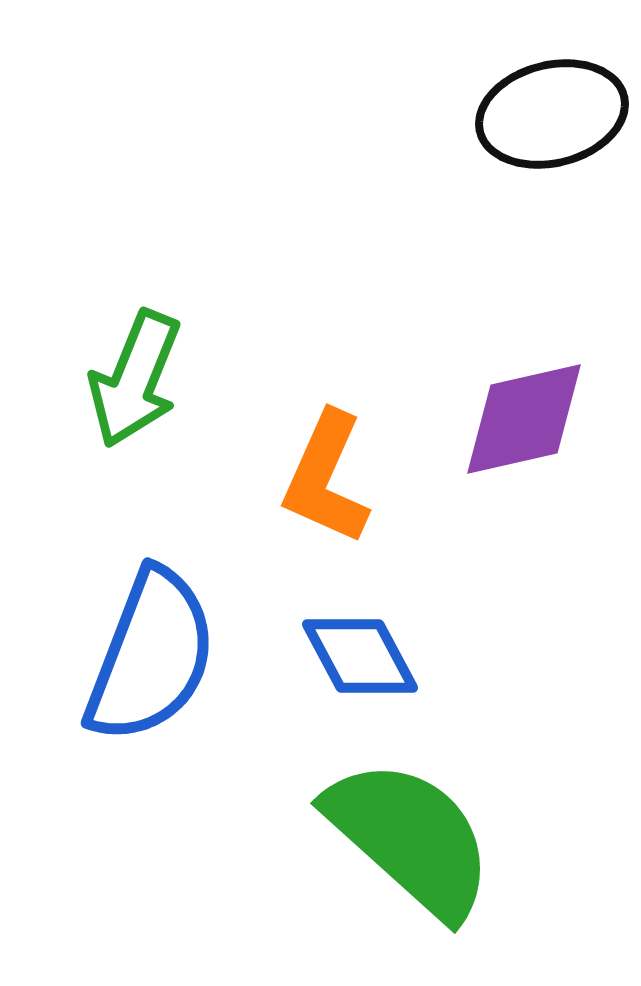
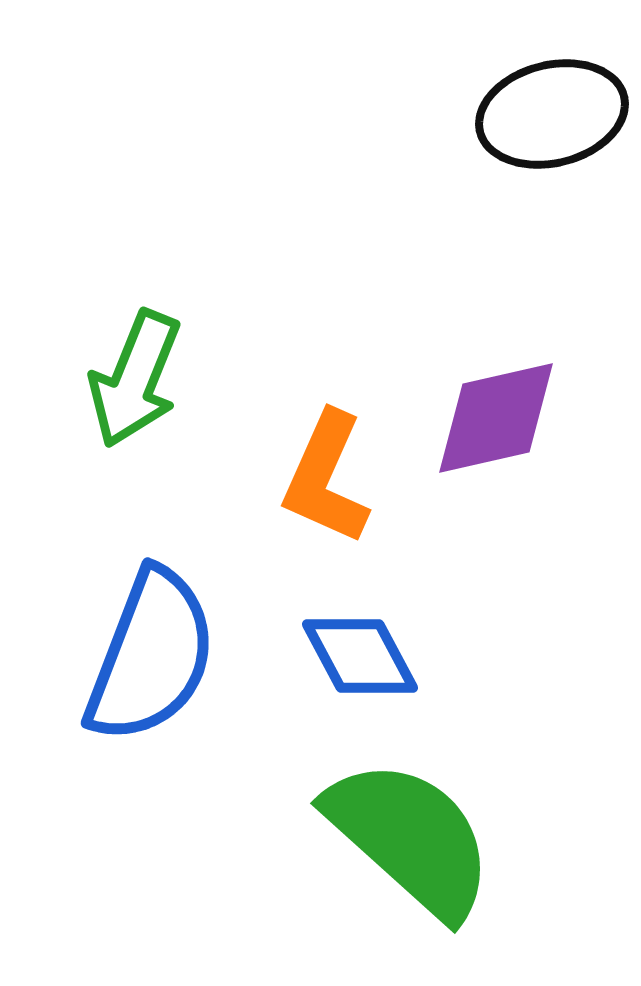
purple diamond: moved 28 px left, 1 px up
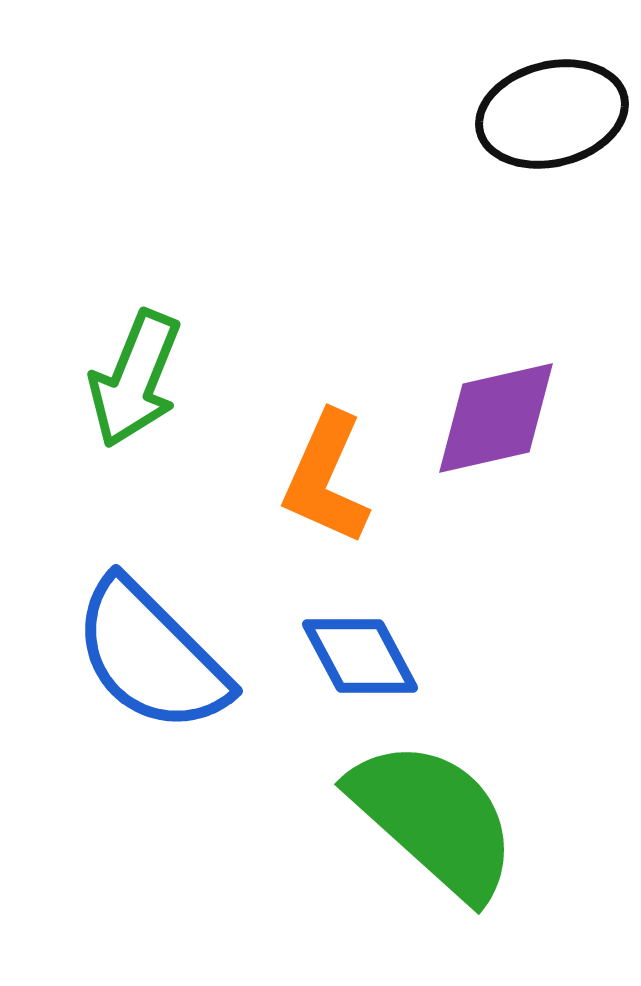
blue semicircle: rotated 114 degrees clockwise
green semicircle: moved 24 px right, 19 px up
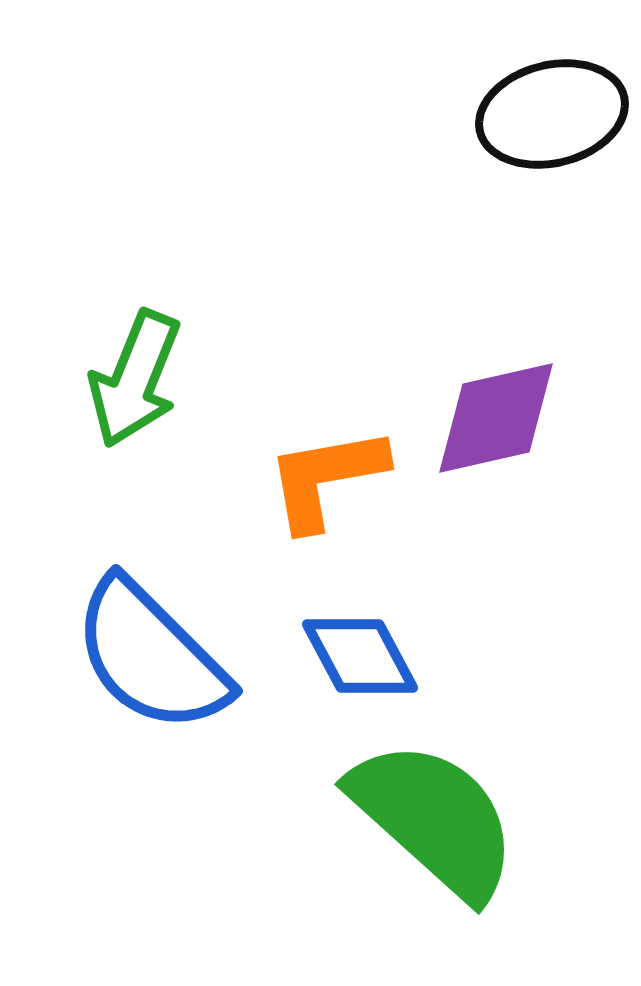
orange L-shape: rotated 56 degrees clockwise
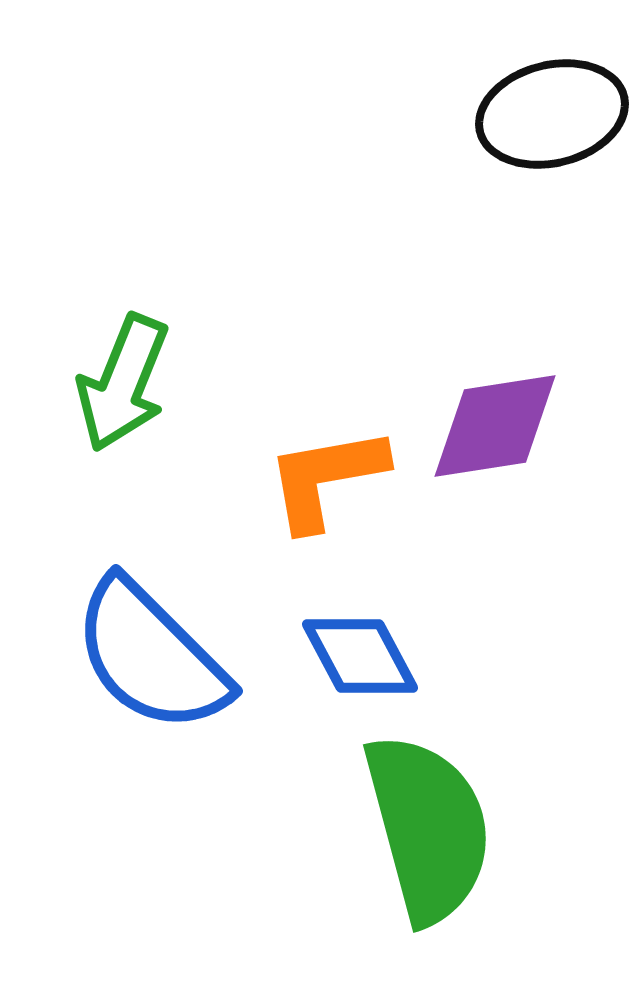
green arrow: moved 12 px left, 4 px down
purple diamond: moved 1 px left, 8 px down; rotated 4 degrees clockwise
green semicircle: moved 6 px left, 9 px down; rotated 33 degrees clockwise
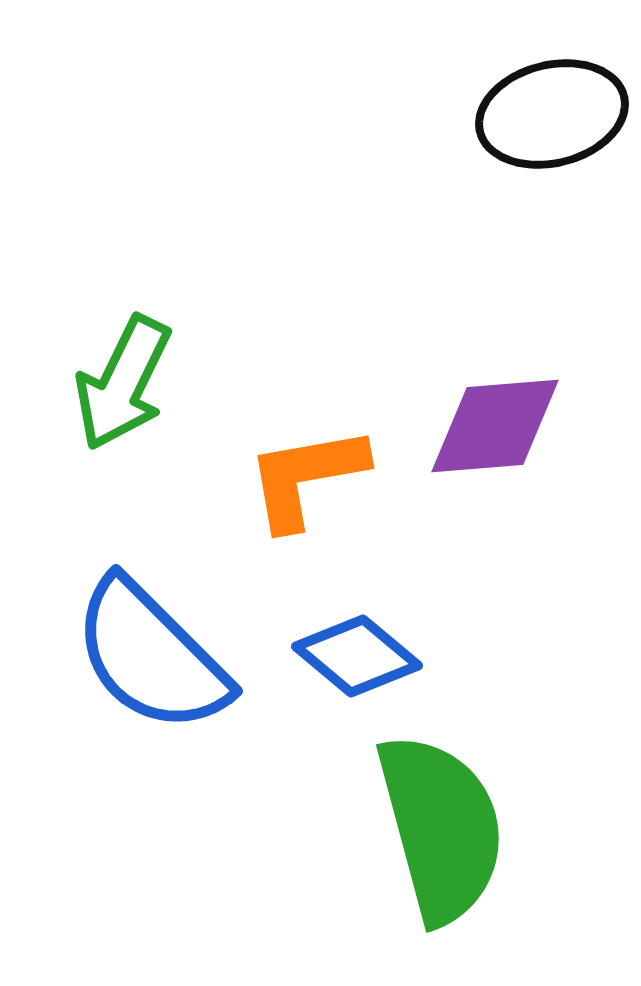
green arrow: rotated 4 degrees clockwise
purple diamond: rotated 4 degrees clockwise
orange L-shape: moved 20 px left, 1 px up
blue diamond: moved 3 px left; rotated 22 degrees counterclockwise
green semicircle: moved 13 px right
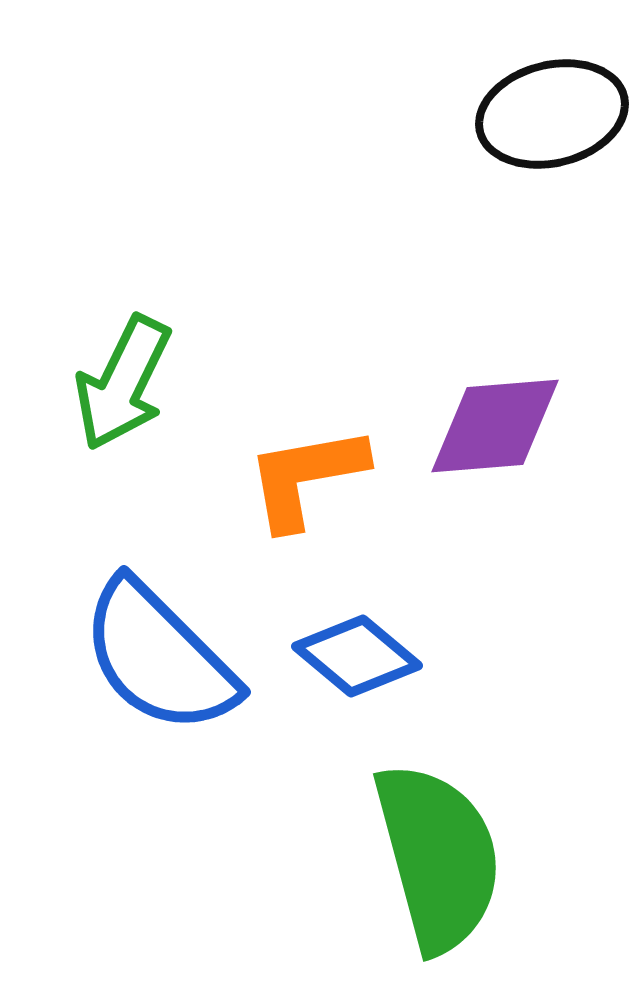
blue semicircle: moved 8 px right, 1 px down
green semicircle: moved 3 px left, 29 px down
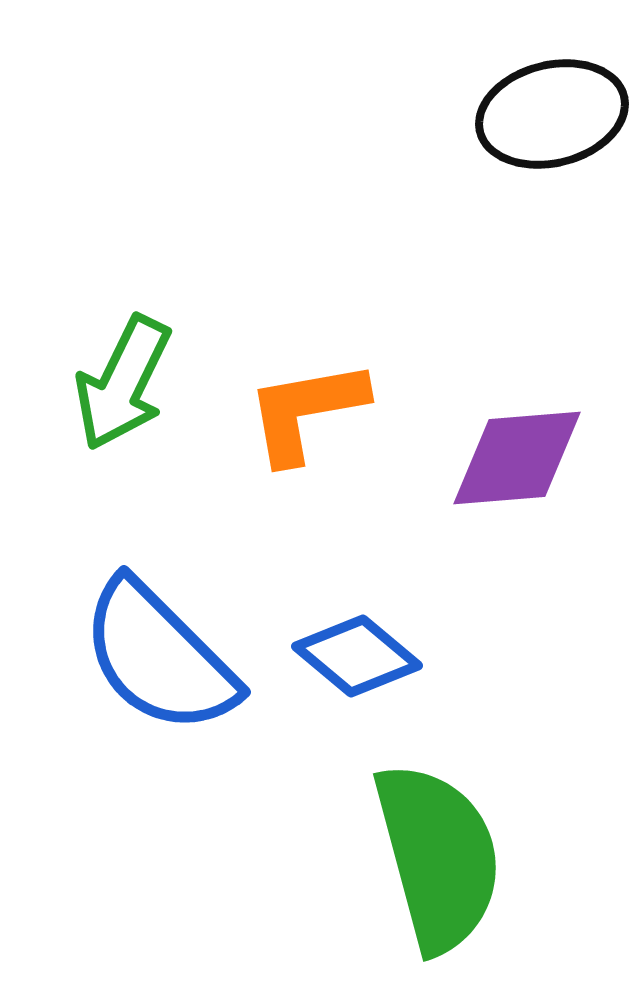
purple diamond: moved 22 px right, 32 px down
orange L-shape: moved 66 px up
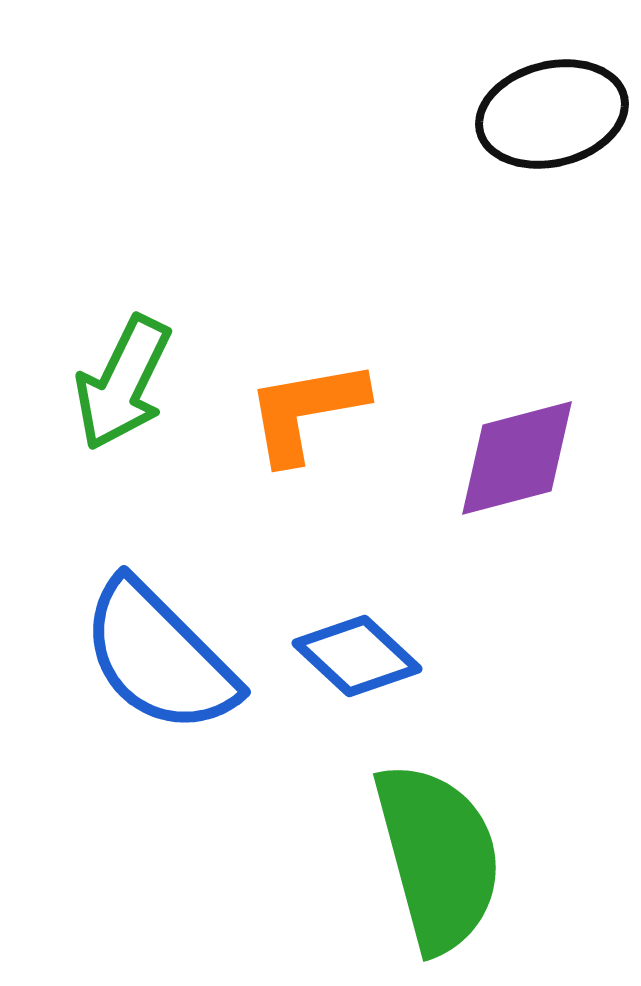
purple diamond: rotated 10 degrees counterclockwise
blue diamond: rotated 3 degrees clockwise
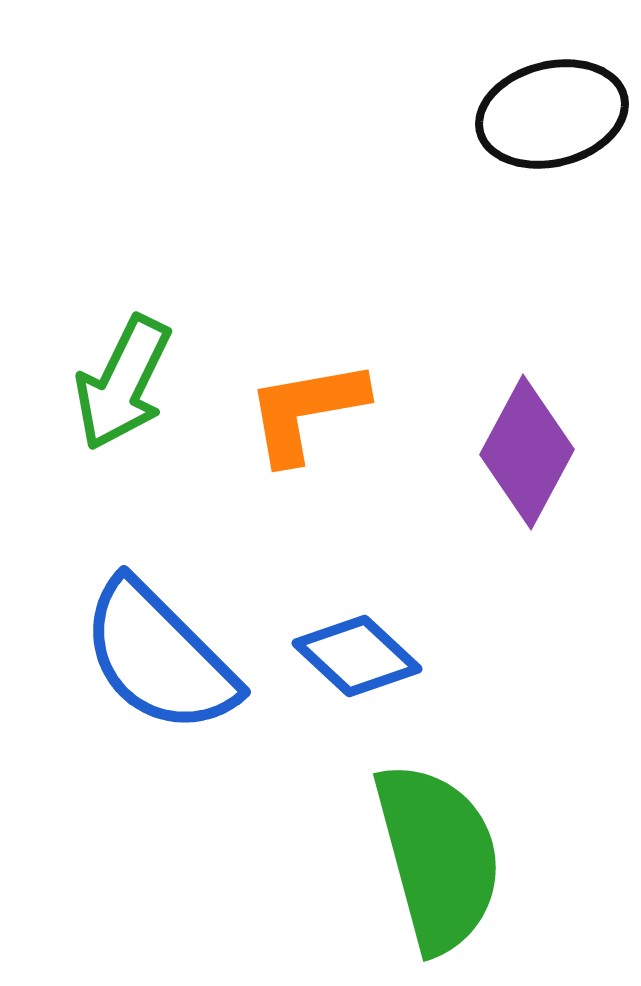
purple diamond: moved 10 px right, 6 px up; rotated 47 degrees counterclockwise
